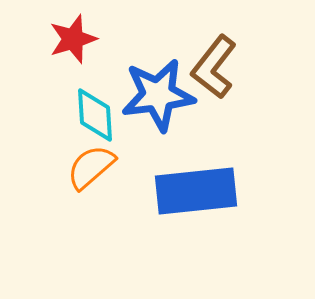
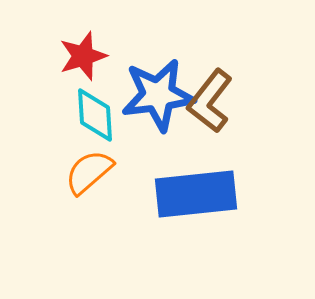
red star: moved 10 px right, 17 px down
brown L-shape: moved 4 px left, 34 px down
orange semicircle: moved 2 px left, 5 px down
blue rectangle: moved 3 px down
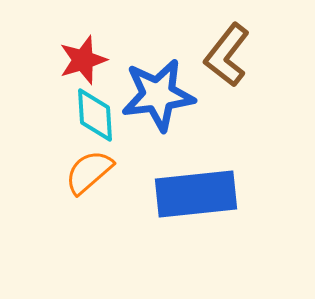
red star: moved 4 px down
brown L-shape: moved 17 px right, 46 px up
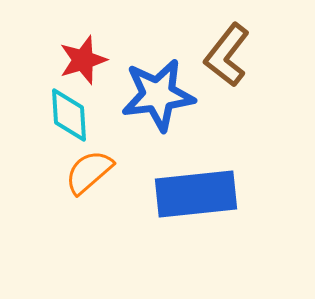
cyan diamond: moved 26 px left
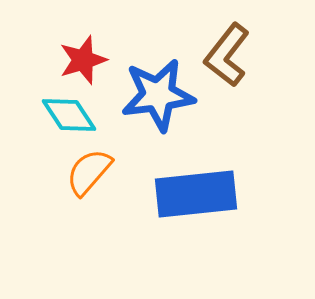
cyan diamond: rotated 30 degrees counterclockwise
orange semicircle: rotated 8 degrees counterclockwise
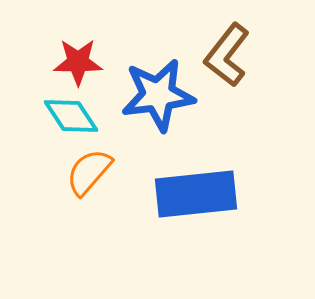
red star: moved 5 px left, 2 px down; rotated 18 degrees clockwise
cyan diamond: moved 2 px right, 1 px down
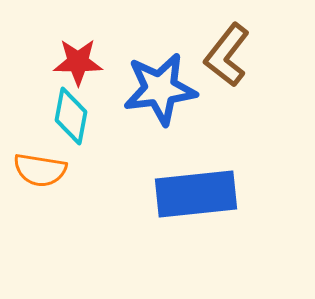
blue star: moved 2 px right, 6 px up
cyan diamond: rotated 44 degrees clockwise
orange semicircle: moved 49 px left, 2 px up; rotated 122 degrees counterclockwise
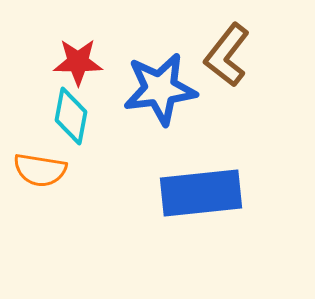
blue rectangle: moved 5 px right, 1 px up
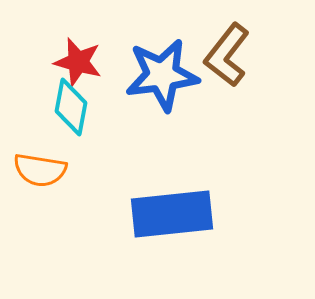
red star: rotated 15 degrees clockwise
blue star: moved 2 px right, 14 px up
cyan diamond: moved 9 px up
blue rectangle: moved 29 px left, 21 px down
